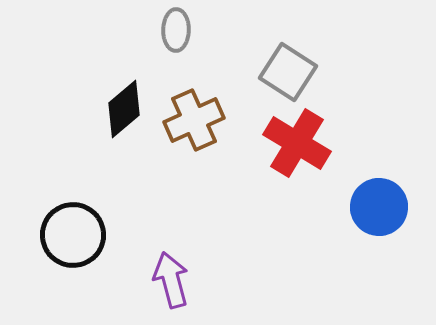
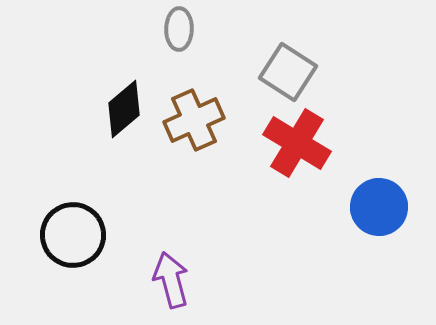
gray ellipse: moved 3 px right, 1 px up
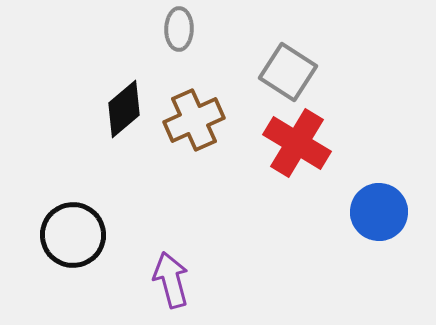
blue circle: moved 5 px down
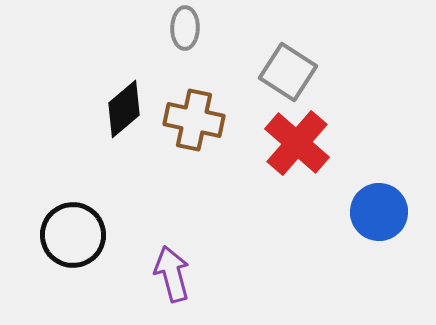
gray ellipse: moved 6 px right, 1 px up
brown cross: rotated 36 degrees clockwise
red cross: rotated 10 degrees clockwise
purple arrow: moved 1 px right, 6 px up
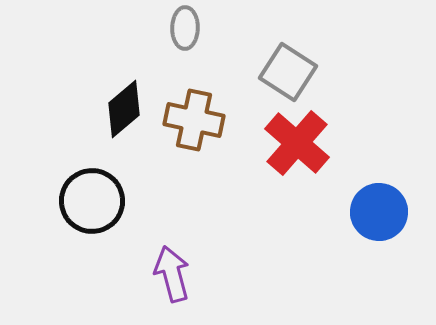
black circle: moved 19 px right, 34 px up
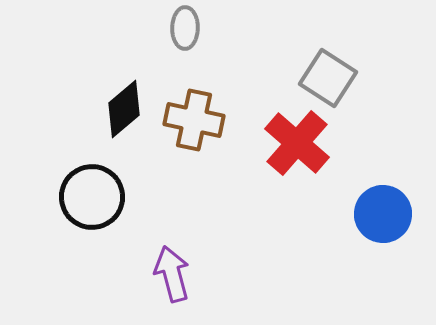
gray square: moved 40 px right, 6 px down
black circle: moved 4 px up
blue circle: moved 4 px right, 2 px down
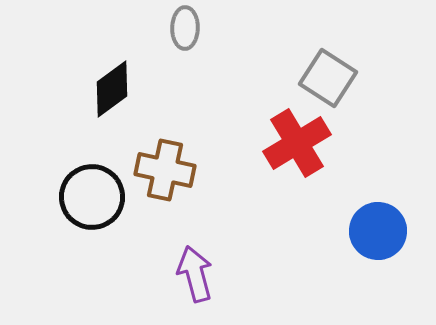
black diamond: moved 12 px left, 20 px up; rotated 4 degrees clockwise
brown cross: moved 29 px left, 50 px down
red cross: rotated 18 degrees clockwise
blue circle: moved 5 px left, 17 px down
purple arrow: moved 23 px right
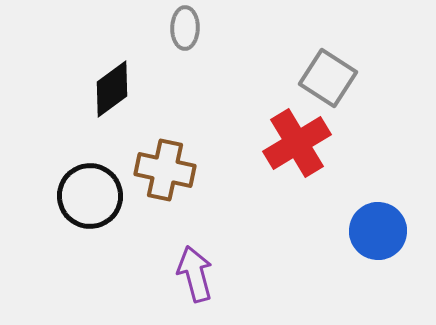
black circle: moved 2 px left, 1 px up
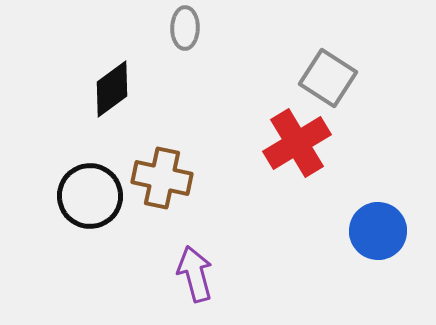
brown cross: moved 3 px left, 8 px down
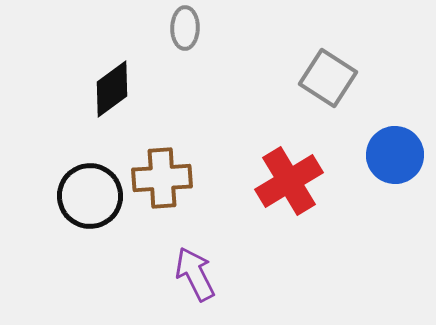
red cross: moved 8 px left, 38 px down
brown cross: rotated 16 degrees counterclockwise
blue circle: moved 17 px right, 76 px up
purple arrow: rotated 12 degrees counterclockwise
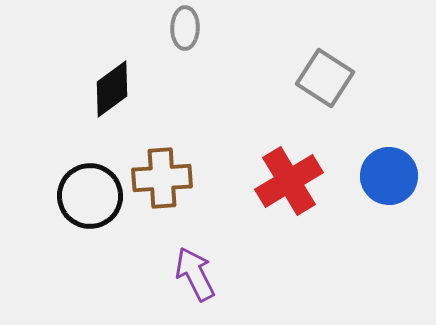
gray square: moved 3 px left
blue circle: moved 6 px left, 21 px down
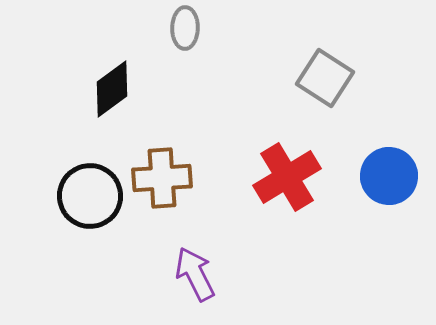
red cross: moved 2 px left, 4 px up
